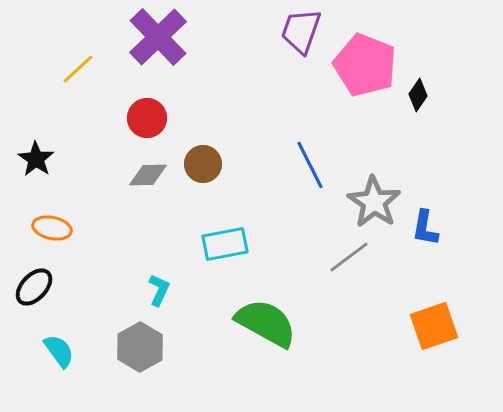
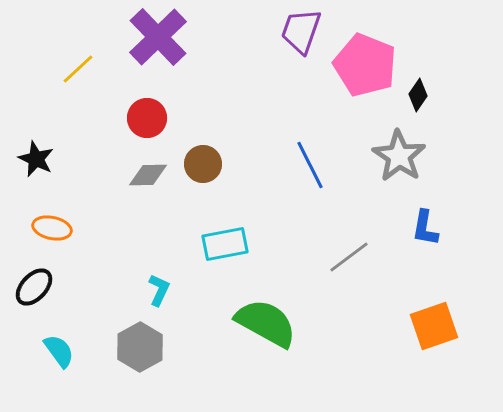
black star: rotated 9 degrees counterclockwise
gray star: moved 25 px right, 46 px up
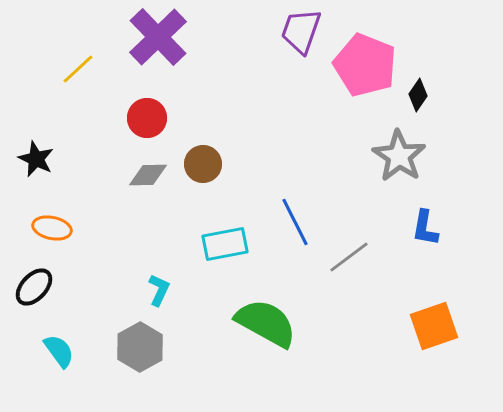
blue line: moved 15 px left, 57 px down
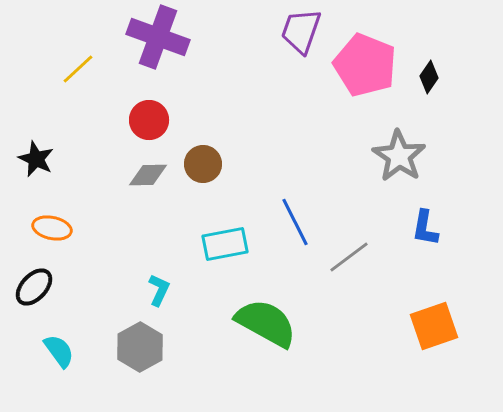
purple cross: rotated 26 degrees counterclockwise
black diamond: moved 11 px right, 18 px up
red circle: moved 2 px right, 2 px down
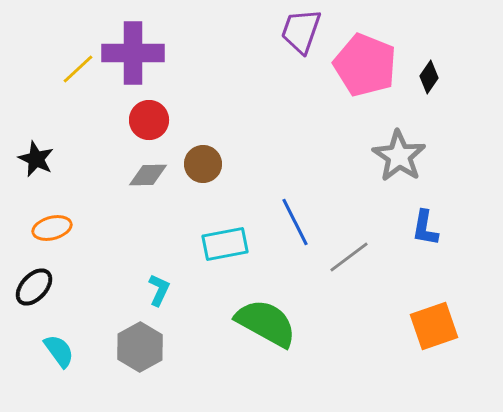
purple cross: moved 25 px left, 16 px down; rotated 20 degrees counterclockwise
orange ellipse: rotated 27 degrees counterclockwise
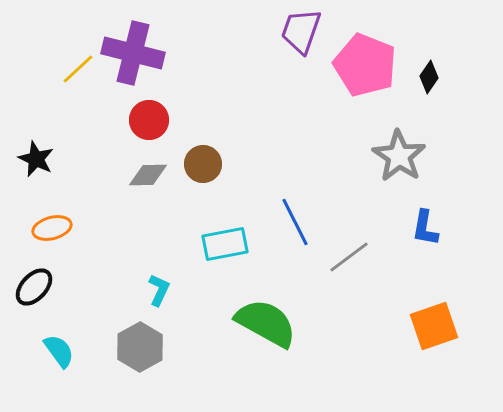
purple cross: rotated 14 degrees clockwise
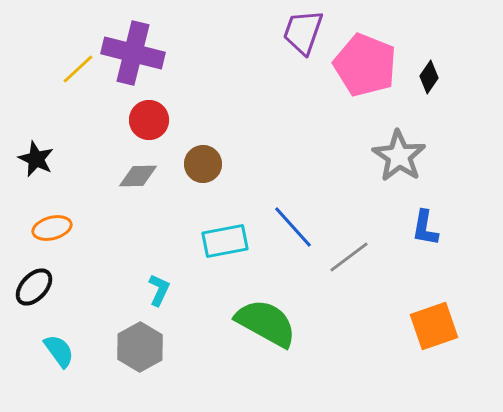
purple trapezoid: moved 2 px right, 1 px down
gray diamond: moved 10 px left, 1 px down
blue line: moved 2 px left, 5 px down; rotated 15 degrees counterclockwise
cyan rectangle: moved 3 px up
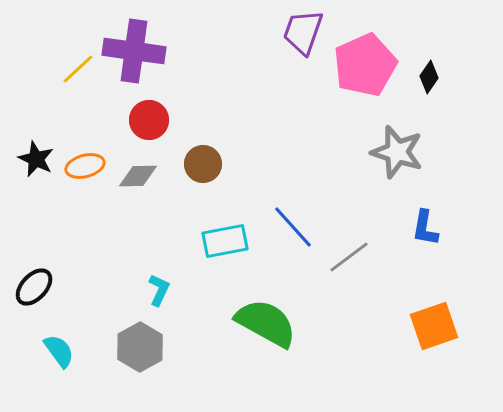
purple cross: moved 1 px right, 2 px up; rotated 6 degrees counterclockwise
pink pentagon: rotated 26 degrees clockwise
gray star: moved 2 px left, 4 px up; rotated 16 degrees counterclockwise
orange ellipse: moved 33 px right, 62 px up
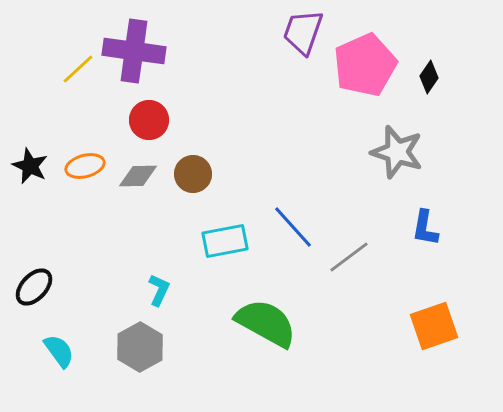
black star: moved 6 px left, 7 px down
brown circle: moved 10 px left, 10 px down
